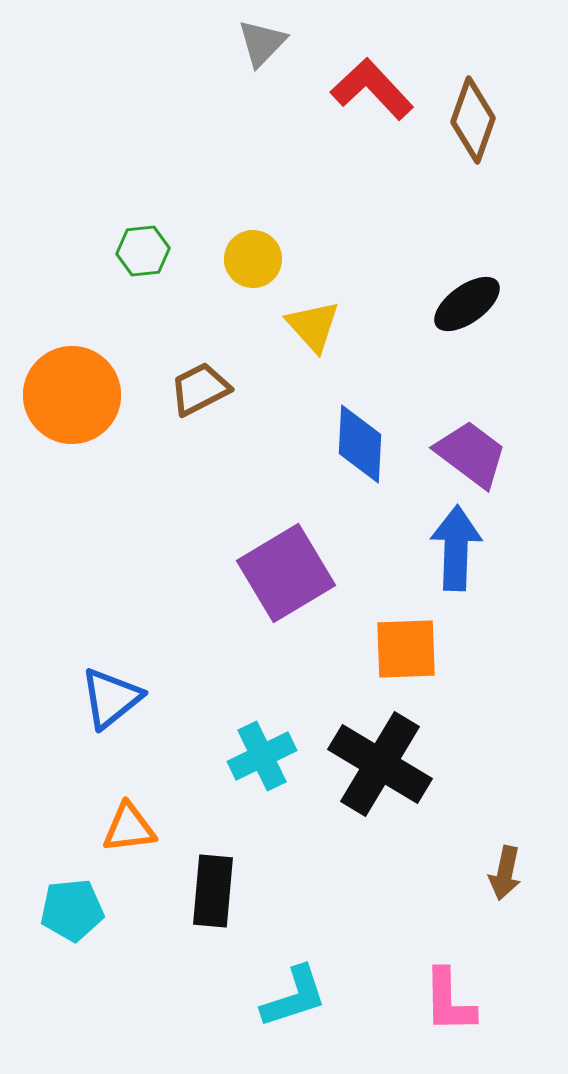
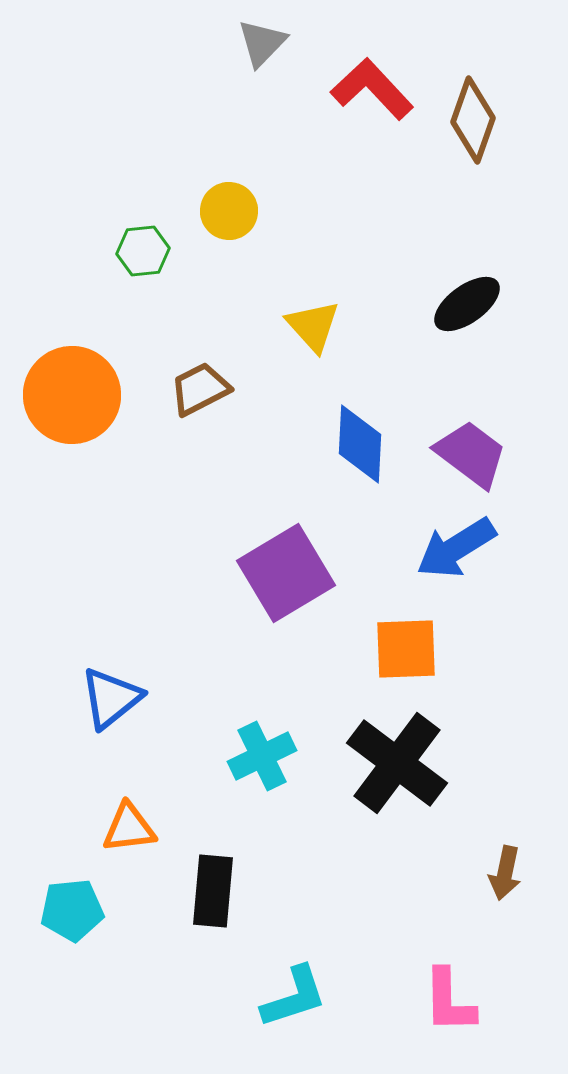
yellow circle: moved 24 px left, 48 px up
blue arrow: rotated 124 degrees counterclockwise
black cross: moved 17 px right, 1 px up; rotated 6 degrees clockwise
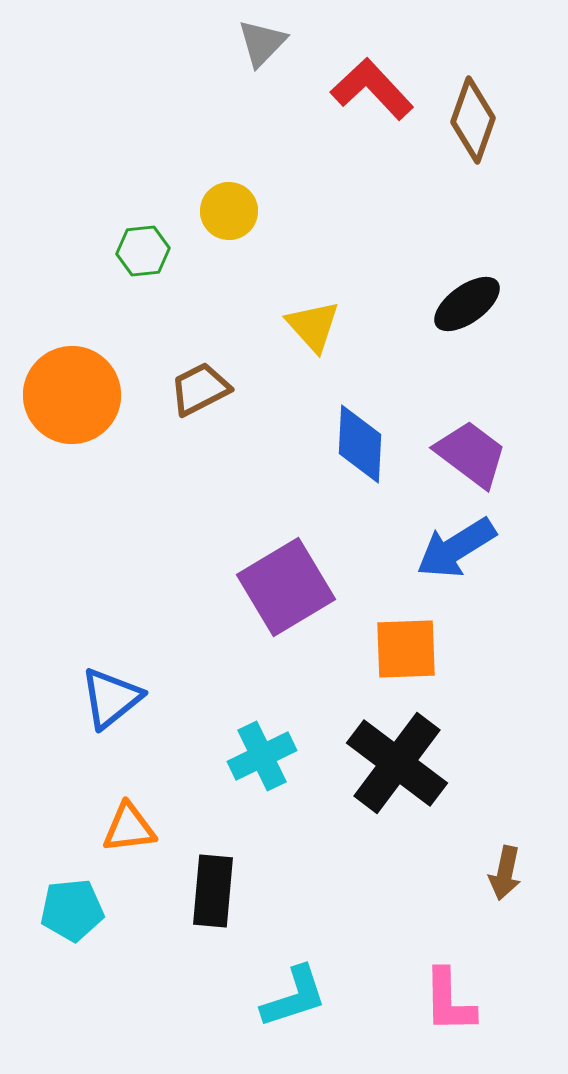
purple square: moved 14 px down
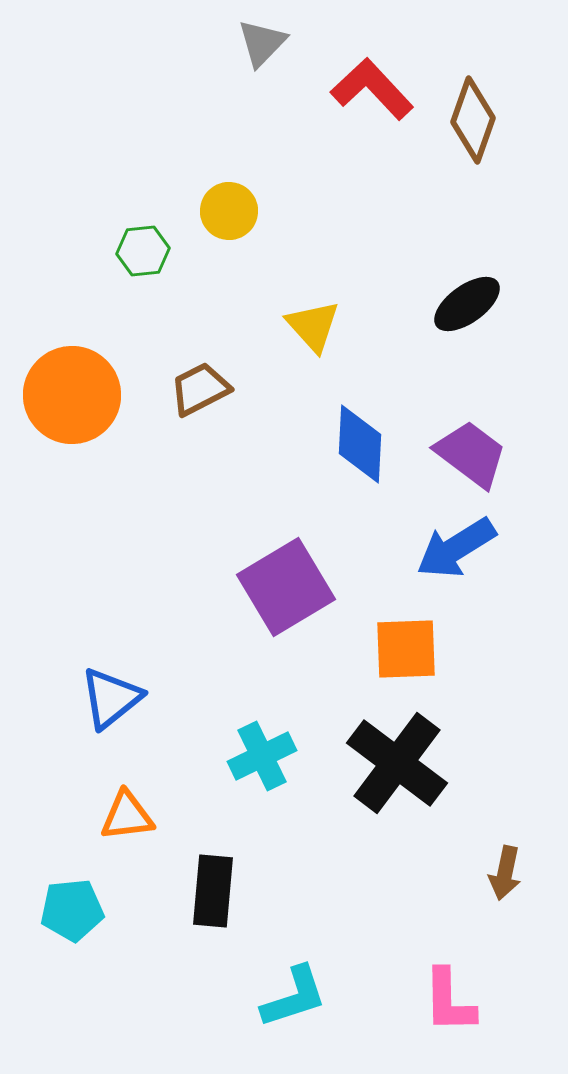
orange triangle: moved 2 px left, 12 px up
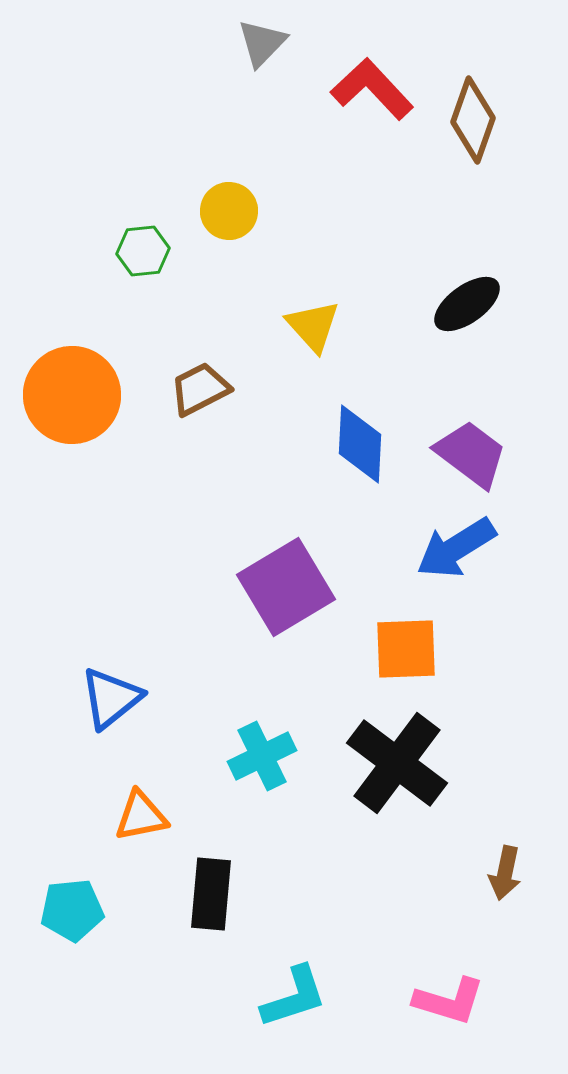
orange triangle: moved 14 px right; rotated 4 degrees counterclockwise
black rectangle: moved 2 px left, 3 px down
pink L-shape: rotated 72 degrees counterclockwise
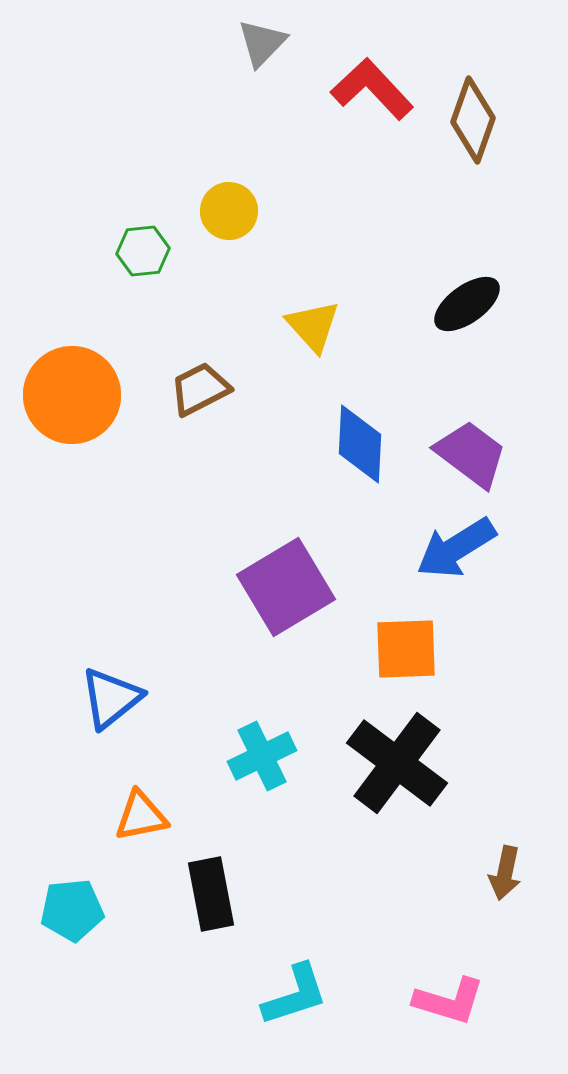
black rectangle: rotated 16 degrees counterclockwise
cyan L-shape: moved 1 px right, 2 px up
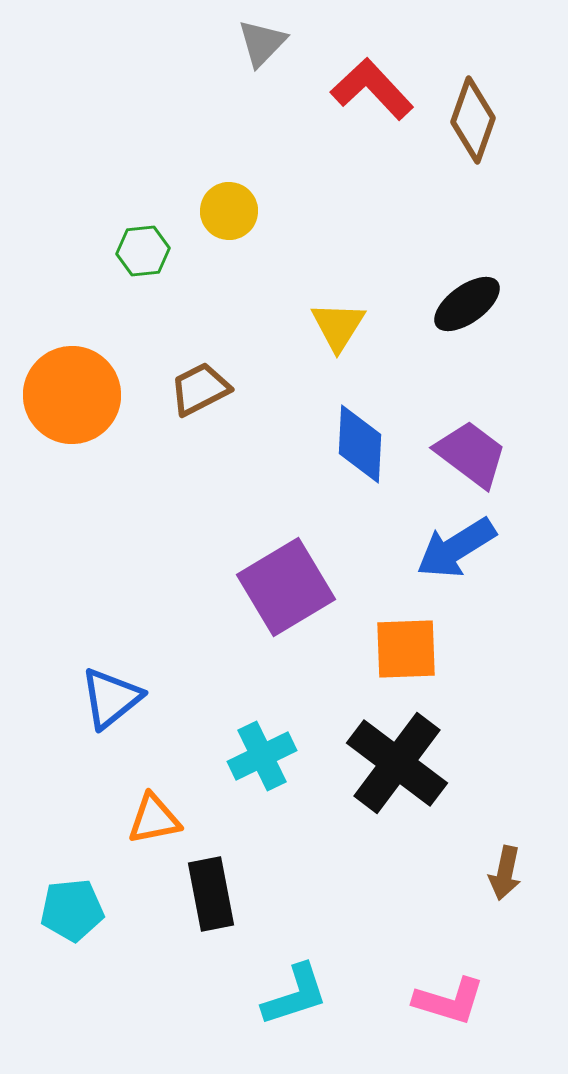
yellow triangle: moved 25 px right; rotated 14 degrees clockwise
orange triangle: moved 13 px right, 3 px down
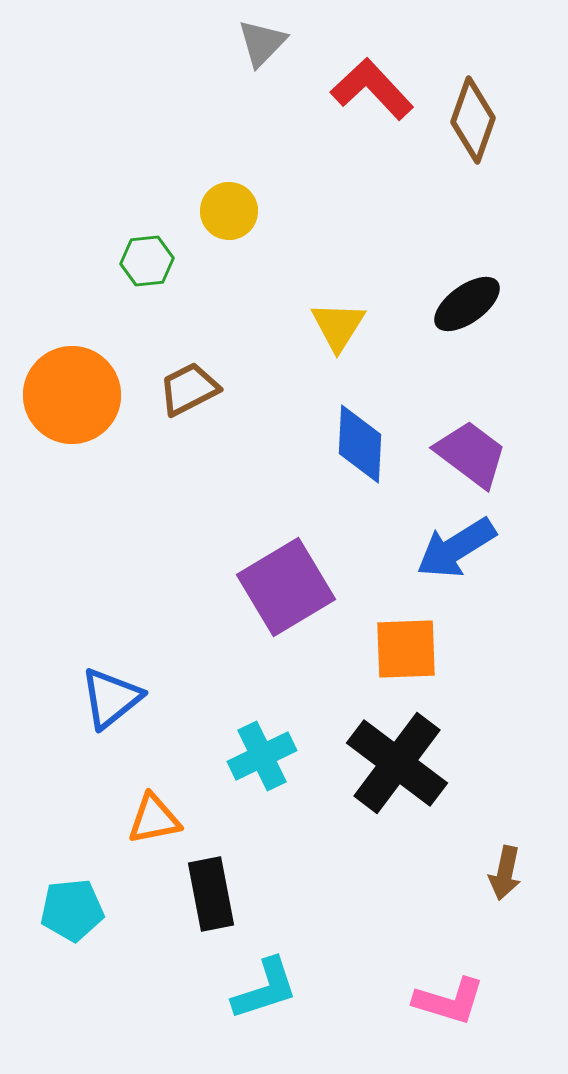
green hexagon: moved 4 px right, 10 px down
brown trapezoid: moved 11 px left
cyan L-shape: moved 30 px left, 6 px up
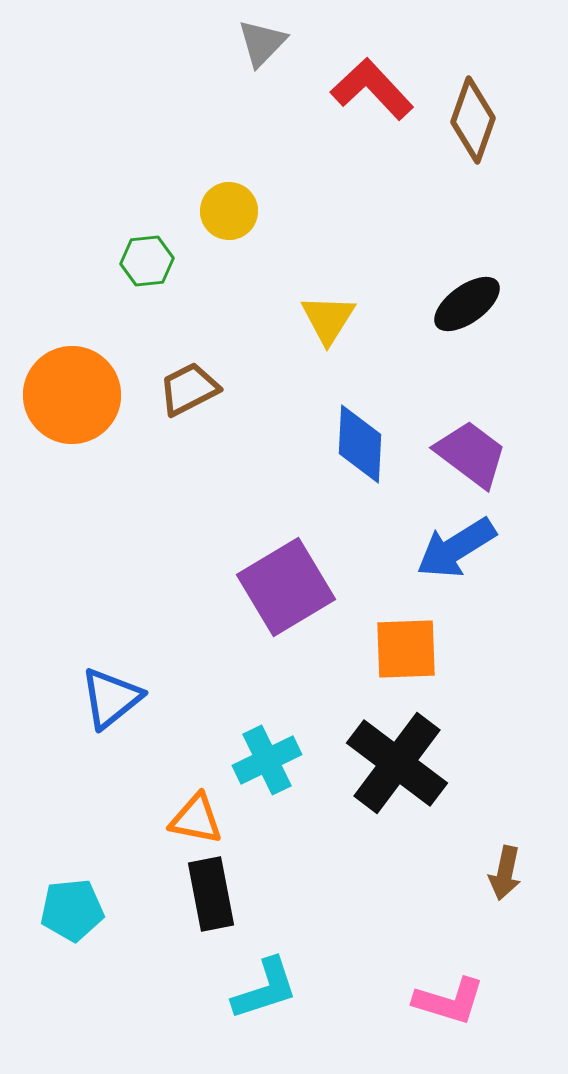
yellow triangle: moved 10 px left, 7 px up
cyan cross: moved 5 px right, 4 px down
orange triangle: moved 42 px right; rotated 22 degrees clockwise
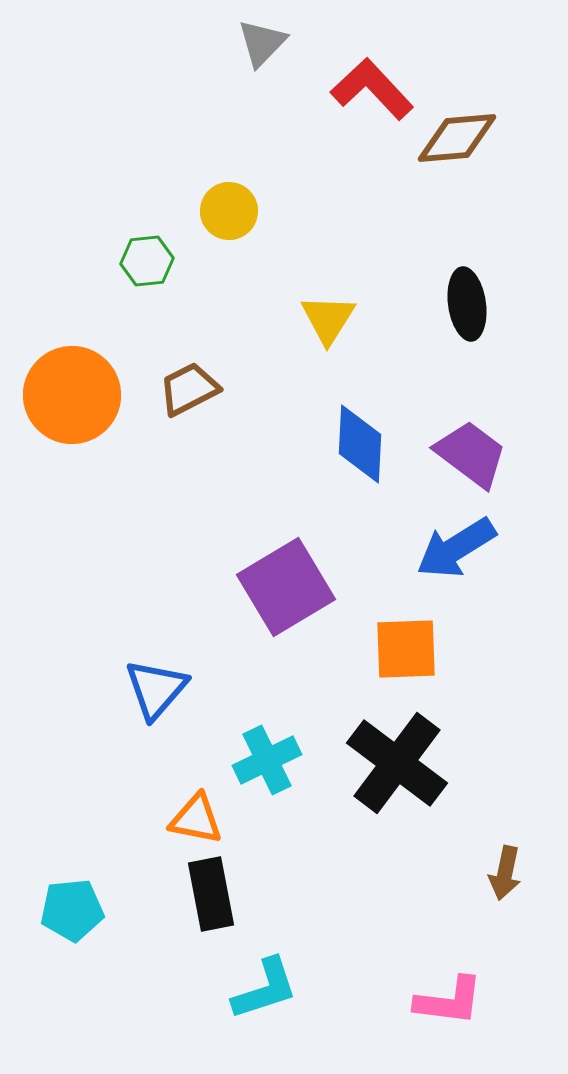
brown diamond: moved 16 px left, 18 px down; rotated 66 degrees clockwise
black ellipse: rotated 62 degrees counterclockwise
blue triangle: moved 45 px right, 9 px up; rotated 10 degrees counterclockwise
pink L-shape: rotated 10 degrees counterclockwise
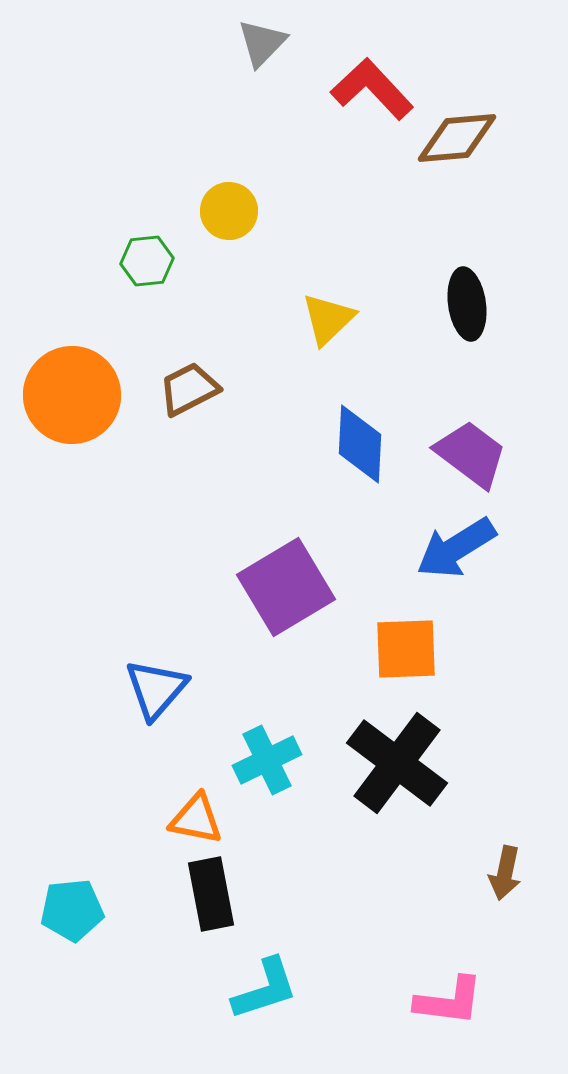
yellow triangle: rotated 14 degrees clockwise
